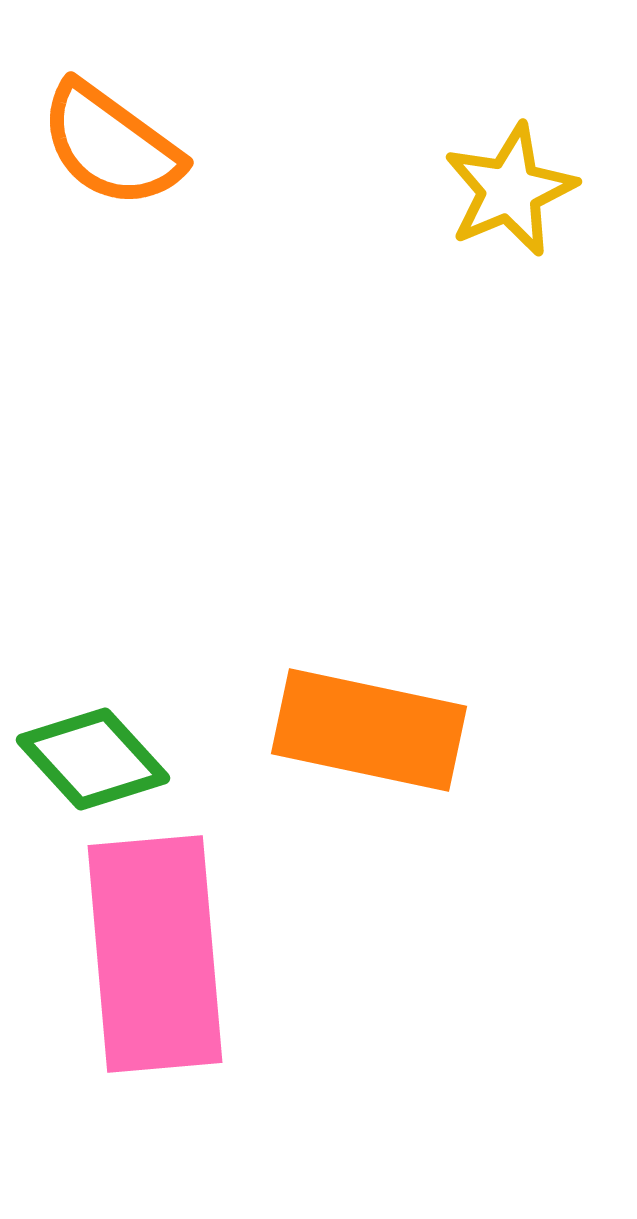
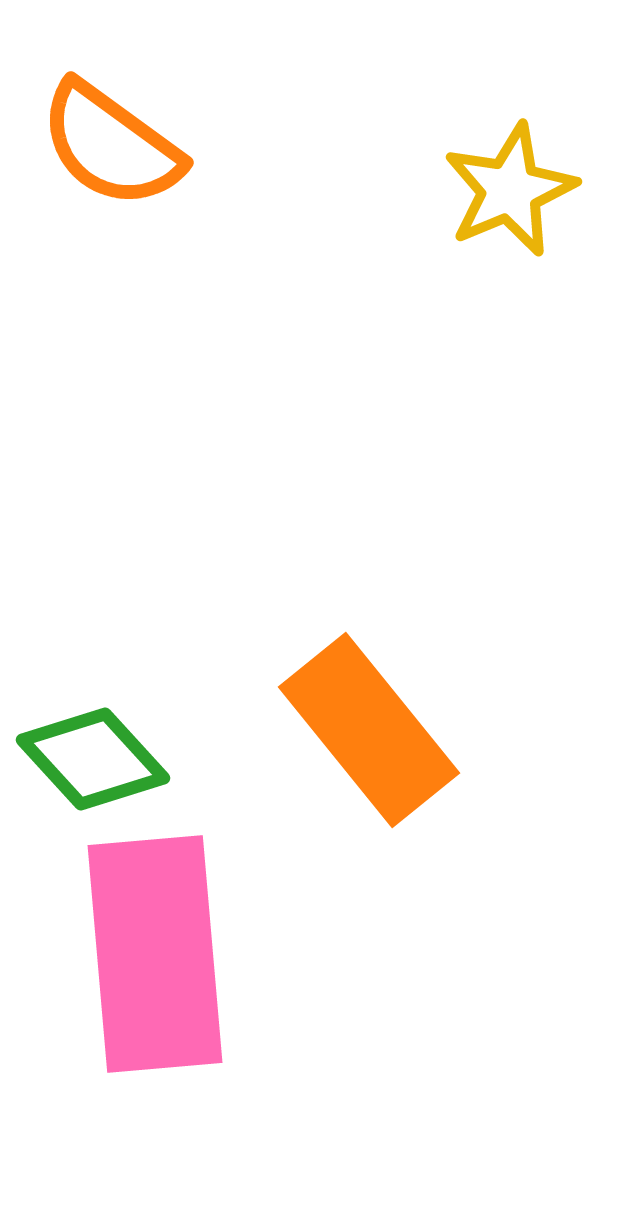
orange rectangle: rotated 39 degrees clockwise
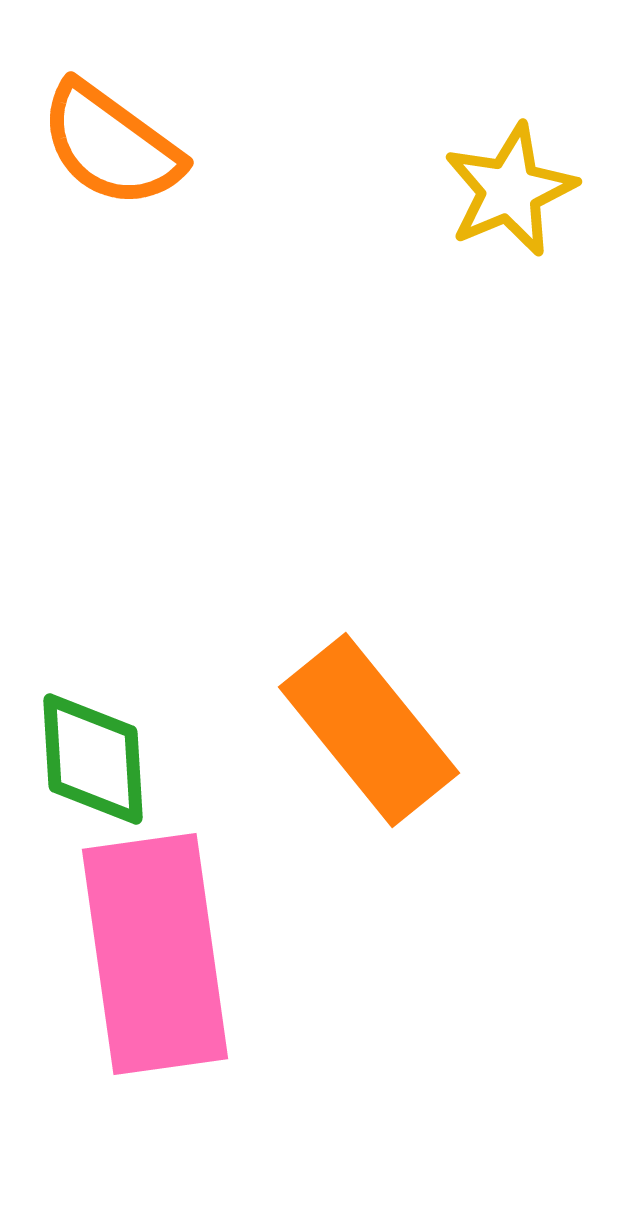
green diamond: rotated 39 degrees clockwise
pink rectangle: rotated 3 degrees counterclockwise
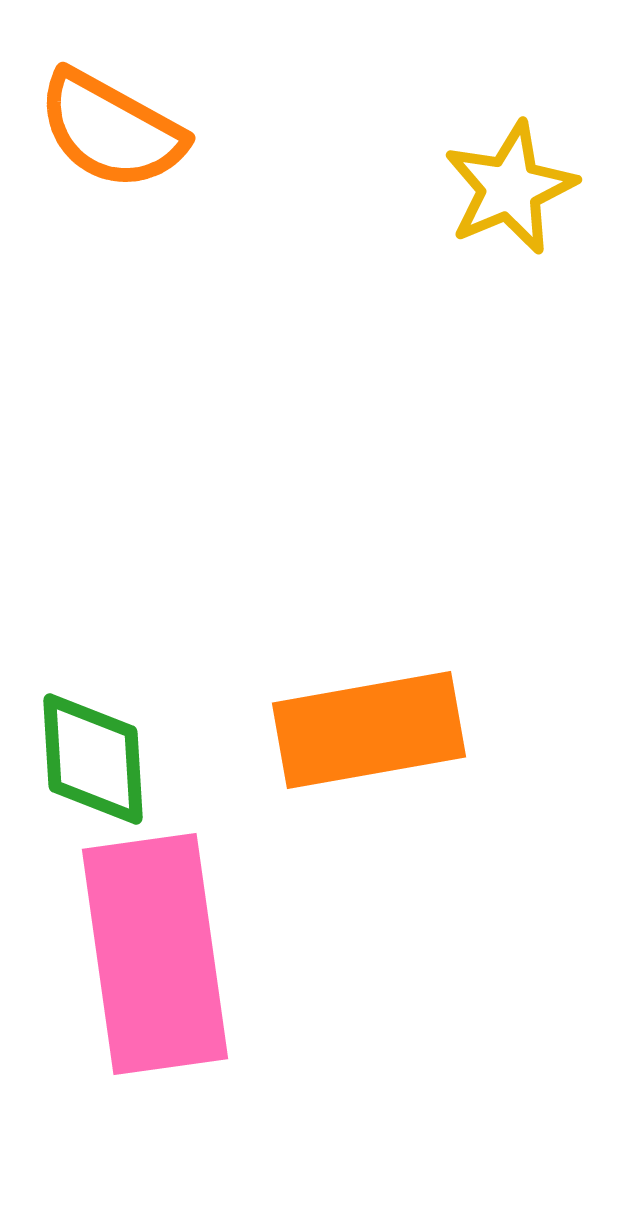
orange semicircle: moved 15 px up; rotated 7 degrees counterclockwise
yellow star: moved 2 px up
orange rectangle: rotated 61 degrees counterclockwise
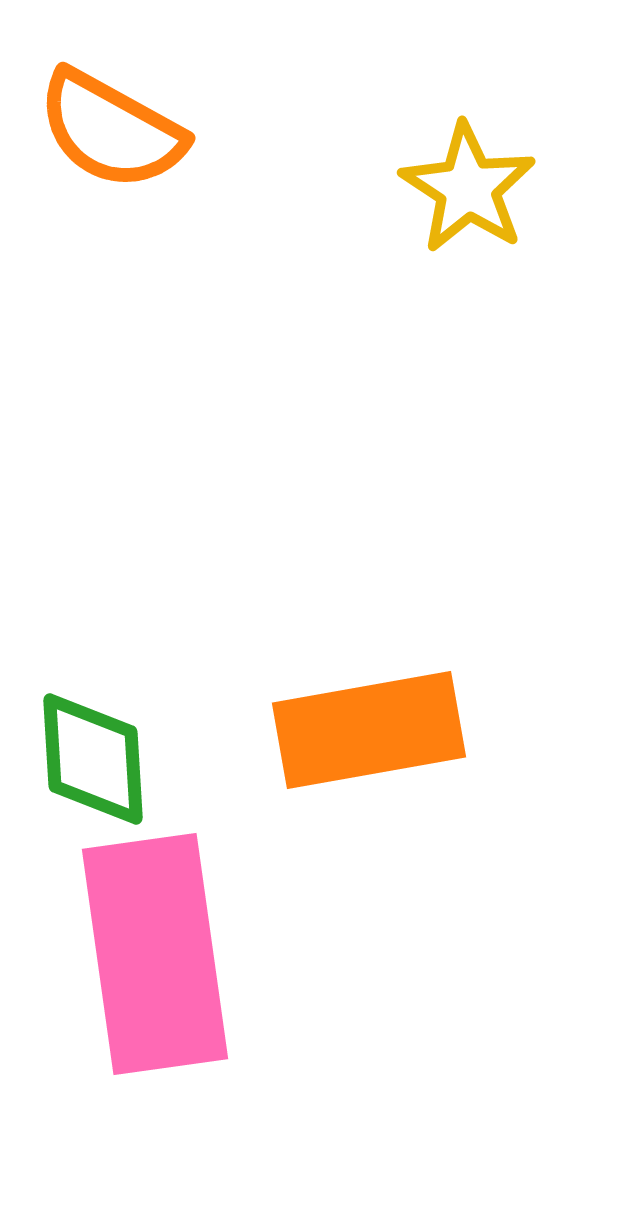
yellow star: moved 42 px left; rotated 16 degrees counterclockwise
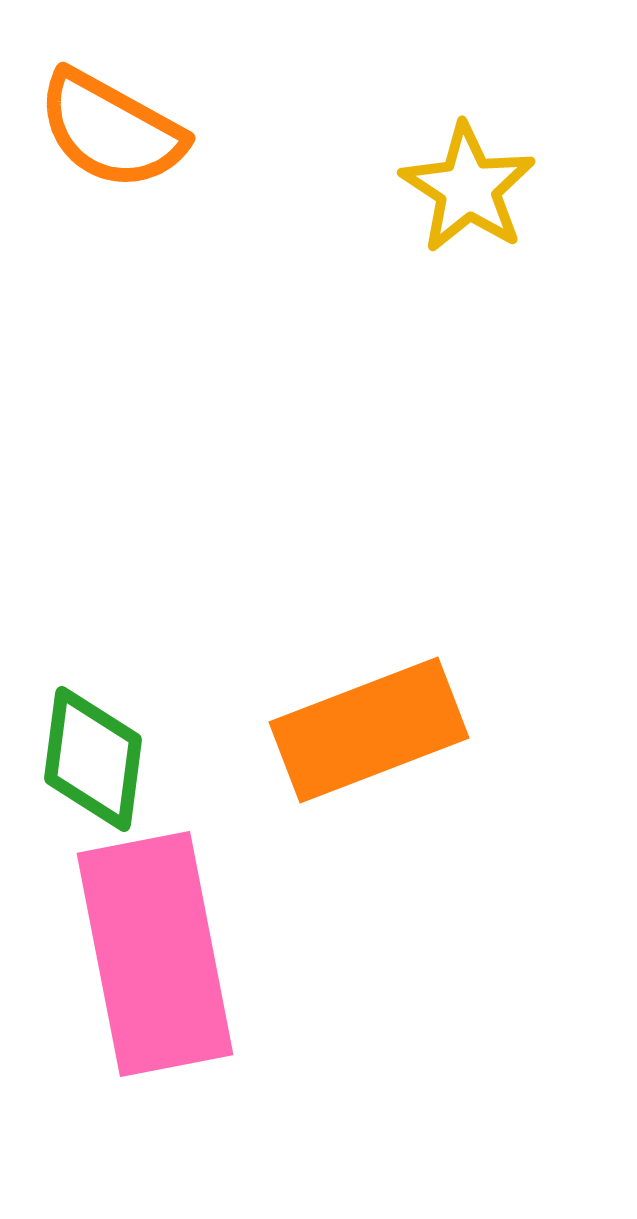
orange rectangle: rotated 11 degrees counterclockwise
green diamond: rotated 11 degrees clockwise
pink rectangle: rotated 3 degrees counterclockwise
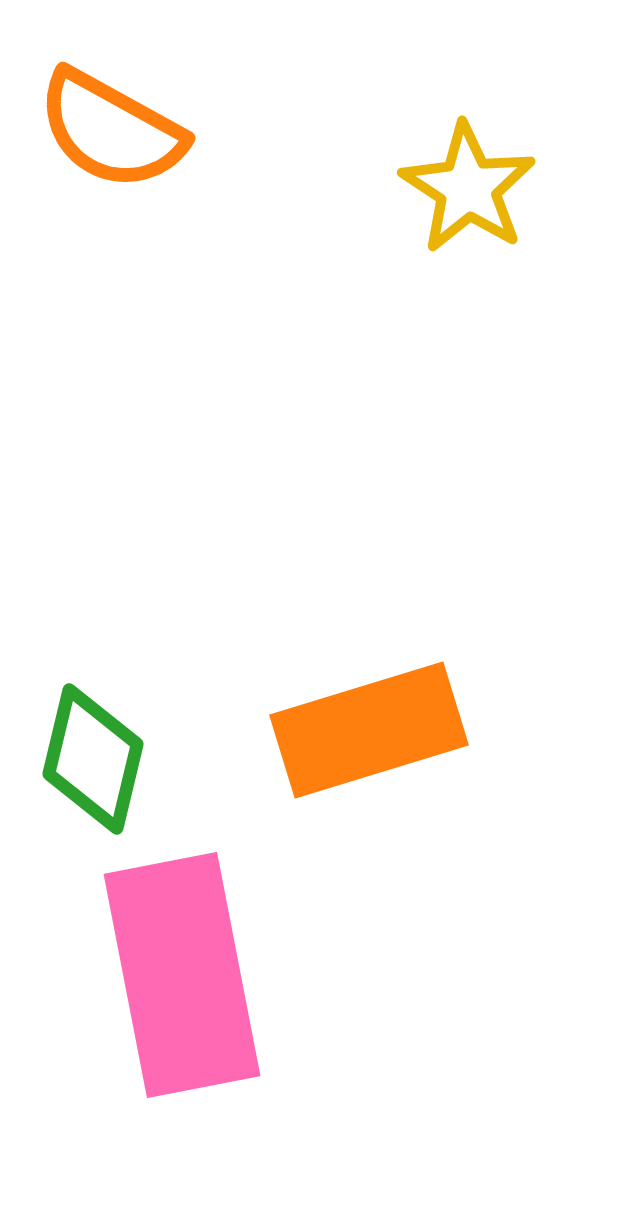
orange rectangle: rotated 4 degrees clockwise
green diamond: rotated 6 degrees clockwise
pink rectangle: moved 27 px right, 21 px down
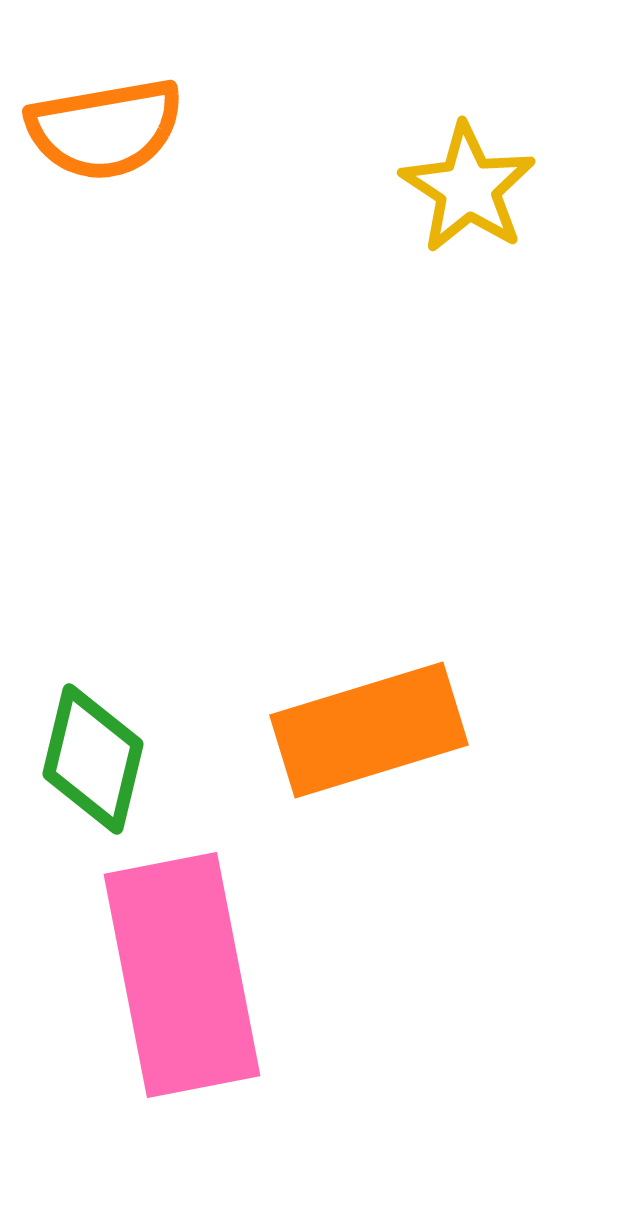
orange semicircle: moved 6 px left, 1 px up; rotated 39 degrees counterclockwise
